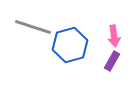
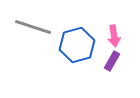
blue hexagon: moved 7 px right
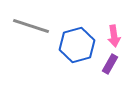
gray line: moved 2 px left, 1 px up
purple rectangle: moved 2 px left, 3 px down
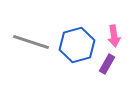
gray line: moved 16 px down
purple rectangle: moved 3 px left
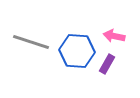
pink arrow: rotated 110 degrees clockwise
blue hexagon: moved 6 px down; rotated 20 degrees clockwise
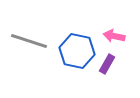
gray line: moved 2 px left, 1 px up
blue hexagon: rotated 8 degrees clockwise
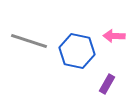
pink arrow: rotated 10 degrees counterclockwise
purple rectangle: moved 20 px down
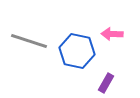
pink arrow: moved 2 px left, 2 px up
purple rectangle: moved 1 px left, 1 px up
